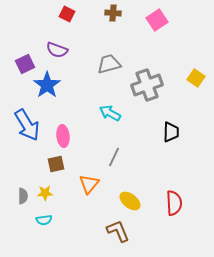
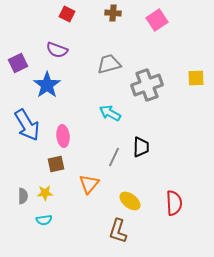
purple square: moved 7 px left, 1 px up
yellow square: rotated 36 degrees counterclockwise
black trapezoid: moved 30 px left, 15 px down
brown L-shape: rotated 140 degrees counterclockwise
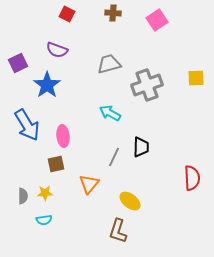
red semicircle: moved 18 px right, 25 px up
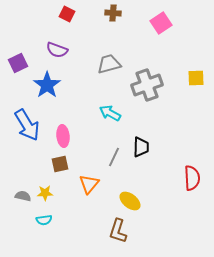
pink square: moved 4 px right, 3 px down
brown square: moved 4 px right
gray semicircle: rotated 77 degrees counterclockwise
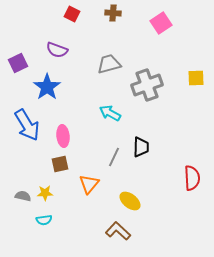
red square: moved 5 px right
blue star: moved 2 px down
brown L-shape: rotated 115 degrees clockwise
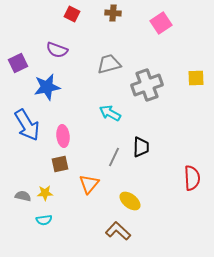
blue star: rotated 24 degrees clockwise
